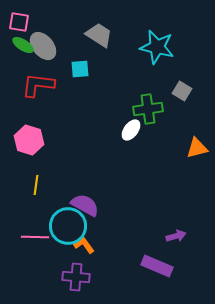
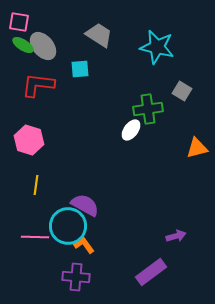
purple rectangle: moved 6 px left, 6 px down; rotated 60 degrees counterclockwise
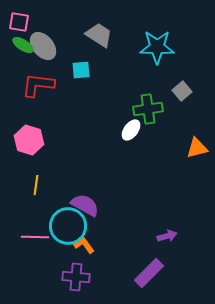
cyan star: rotated 12 degrees counterclockwise
cyan square: moved 1 px right, 1 px down
gray square: rotated 18 degrees clockwise
purple arrow: moved 9 px left
purple rectangle: moved 2 px left, 1 px down; rotated 8 degrees counterclockwise
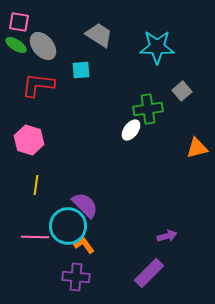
green ellipse: moved 7 px left
purple semicircle: rotated 16 degrees clockwise
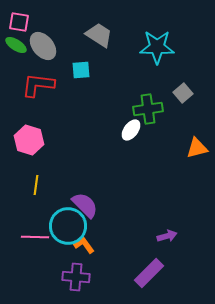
gray square: moved 1 px right, 2 px down
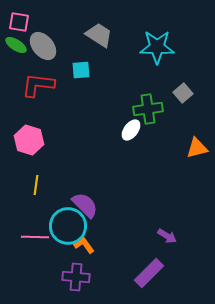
purple arrow: rotated 48 degrees clockwise
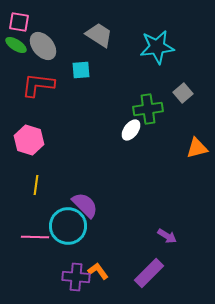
cyan star: rotated 8 degrees counterclockwise
orange L-shape: moved 14 px right, 26 px down
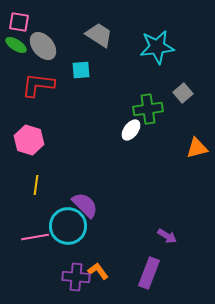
pink line: rotated 12 degrees counterclockwise
purple rectangle: rotated 24 degrees counterclockwise
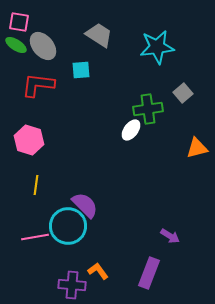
purple arrow: moved 3 px right
purple cross: moved 4 px left, 8 px down
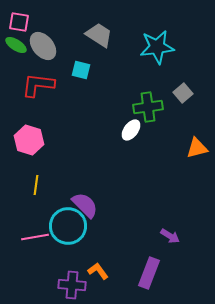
cyan square: rotated 18 degrees clockwise
green cross: moved 2 px up
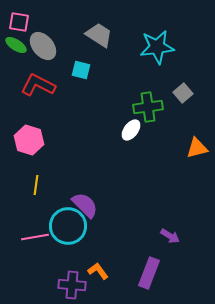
red L-shape: rotated 20 degrees clockwise
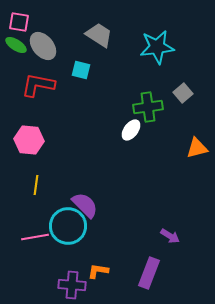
red L-shape: rotated 16 degrees counterclockwise
pink hexagon: rotated 12 degrees counterclockwise
orange L-shape: rotated 45 degrees counterclockwise
